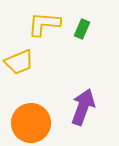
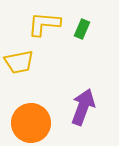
yellow trapezoid: rotated 12 degrees clockwise
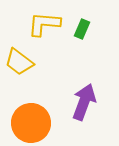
yellow trapezoid: rotated 48 degrees clockwise
purple arrow: moved 1 px right, 5 px up
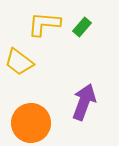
green rectangle: moved 2 px up; rotated 18 degrees clockwise
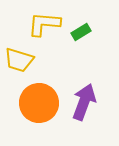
green rectangle: moved 1 px left, 5 px down; rotated 18 degrees clockwise
yellow trapezoid: moved 2 px up; rotated 20 degrees counterclockwise
orange circle: moved 8 px right, 20 px up
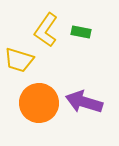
yellow L-shape: moved 2 px right, 6 px down; rotated 60 degrees counterclockwise
green rectangle: rotated 42 degrees clockwise
purple arrow: rotated 93 degrees counterclockwise
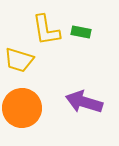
yellow L-shape: rotated 44 degrees counterclockwise
orange circle: moved 17 px left, 5 px down
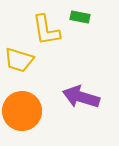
green rectangle: moved 1 px left, 15 px up
purple arrow: moved 3 px left, 5 px up
orange circle: moved 3 px down
